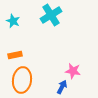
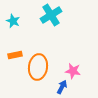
orange ellipse: moved 16 px right, 13 px up
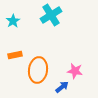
cyan star: rotated 16 degrees clockwise
orange ellipse: moved 3 px down
pink star: moved 2 px right
blue arrow: rotated 24 degrees clockwise
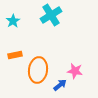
blue arrow: moved 2 px left, 2 px up
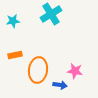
cyan cross: moved 1 px up
cyan star: rotated 24 degrees clockwise
blue arrow: rotated 48 degrees clockwise
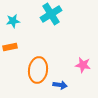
orange rectangle: moved 5 px left, 8 px up
pink star: moved 8 px right, 6 px up
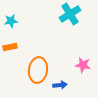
cyan cross: moved 19 px right
cyan star: moved 2 px left
blue arrow: rotated 16 degrees counterclockwise
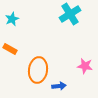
cyan star: moved 1 px right, 2 px up; rotated 16 degrees counterclockwise
orange rectangle: moved 2 px down; rotated 40 degrees clockwise
pink star: moved 2 px right, 1 px down
blue arrow: moved 1 px left, 1 px down
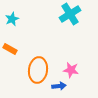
pink star: moved 14 px left, 4 px down
